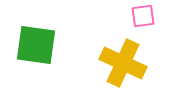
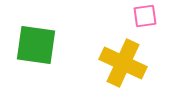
pink square: moved 2 px right
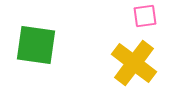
yellow cross: moved 11 px right; rotated 12 degrees clockwise
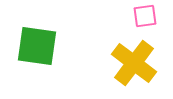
green square: moved 1 px right, 1 px down
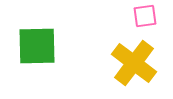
green square: rotated 9 degrees counterclockwise
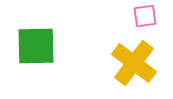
green square: moved 1 px left
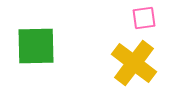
pink square: moved 1 px left, 2 px down
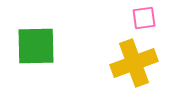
yellow cross: rotated 33 degrees clockwise
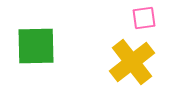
yellow cross: moved 2 px left, 1 px up; rotated 18 degrees counterclockwise
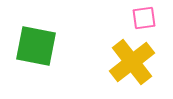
green square: rotated 12 degrees clockwise
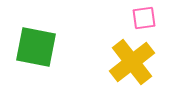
green square: moved 1 px down
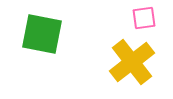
green square: moved 6 px right, 13 px up
